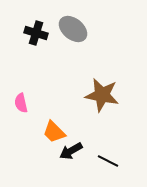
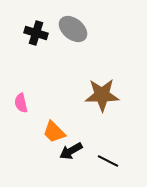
brown star: rotated 12 degrees counterclockwise
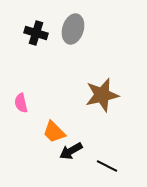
gray ellipse: rotated 68 degrees clockwise
brown star: rotated 12 degrees counterclockwise
black line: moved 1 px left, 5 px down
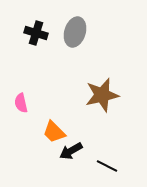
gray ellipse: moved 2 px right, 3 px down
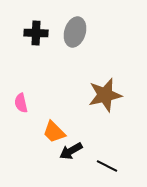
black cross: rotated 15 degrees counterclockwise
brown star: moved 3 px right
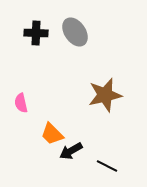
gray ellipse: rotated 52 degrees counterclockwise
orange trapezoid: moved 2 px left, 2 px down
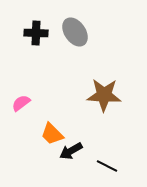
brown star: moved 1 px left; rotated 16 degrees clockwise
pink semicircle: rotated 66 degrees clockwise
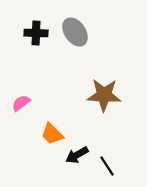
black arrow: moved 6 px right, 4 px down
black line: rotated 30 degrees clockwise
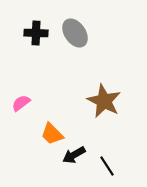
gray ellipse: moved 1 px down
brown star: moved 6 px down; rotated 24 degrees clockwise
black arrow: moved 3 px left
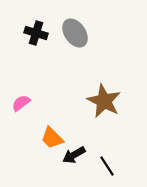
black cross: rotated 15 degrees clockwise
orange trapezoid: moved 4 px down
